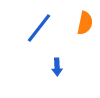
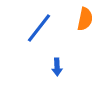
orange semicircle: moved 4 px up
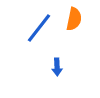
orange semicircle: moved 11 px left
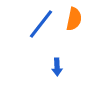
blue line: moved 2 px right, 4 px up
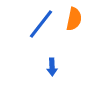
blue arrow: moved 5 px left
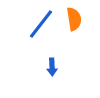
orange semicircle: rotated 20 degrees counterclockwise
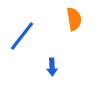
blue line: moved 19 px left, 12 px down
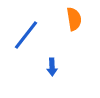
blue line: moved 4 px right, 1 px up
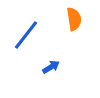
blue arrow: moved 1 px left; rotated 120 degrees counterclockwise
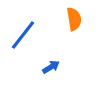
blue line: moved 3 px left
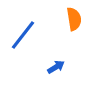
blue arrow: moved 5 px right
